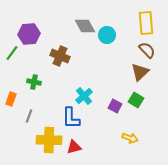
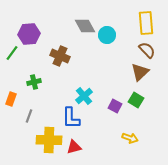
green cross: rotated 24 degrees counterclockwise
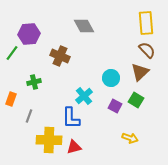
gray diamond: moved 1 px left
cyan circle: moved 4 px right, 43 px down
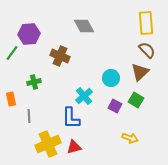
orange rectangle: rotated 32 degrees counterclockwise
gray line: rotated 24 degrees counterclockwise
yellow cross: moved 1 px left, 4 px down; rotated 25 degrees counterclockwise
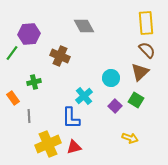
orange rectangle: moved 2 px right, 1 px up; rotated 24 degrees counterclockwise
purple square: rotated 16 degrees clockwise
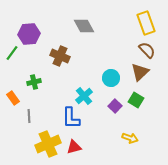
yellow rectangle: rotated 15 degrees counterclockwise
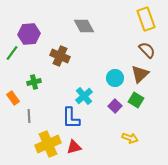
yellow rectangle: moved 4 px up
brown triangle: moved 2 px down
cyan circle: moved 4 px right
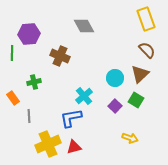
green line: rotated 35 degrees counterclockwise
blue L-shape: rotated 80 degrees clockwise
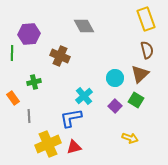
brown semicircle: rotated 30 degrees clockwise
